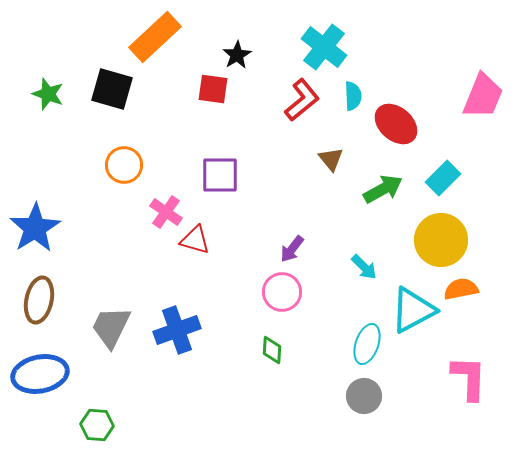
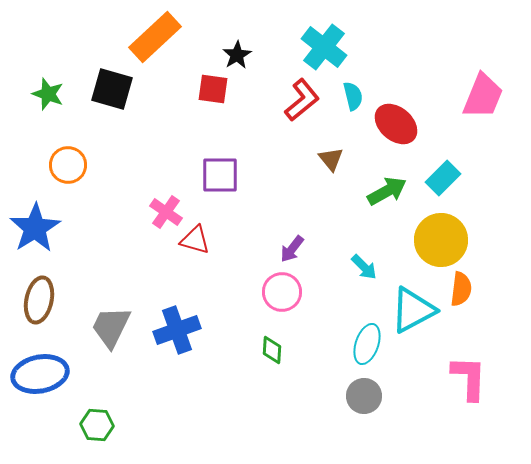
cyan semicircle: rotated 12 degrees counterclockwise
orange circle: moved 56 px left
green arrow: moved 4 px right, 2 px down
orange semicircle: rotated 108 degrees clockwise
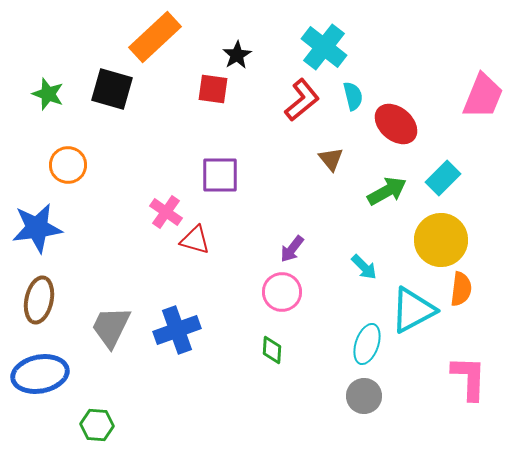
blue star: moved 2 px right; rotated 24 degrees clockwise
